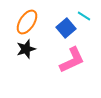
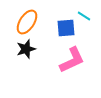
blue square: rotated 36 degrees clockwise
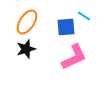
blue square: moved 1 px up
pink L-shape: moved 2 px right, 3 px up
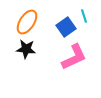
cyan line: rotated 40 degrees clockwise
blue square: rotated 30 degrees counterclockwise
black star: rotated 24 degrees clockwise
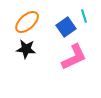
orange ellipse: rotated 15 degrees clockwise
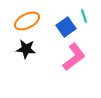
orange ellipse: moved 1 px up; rotated 15 degrees clockwise
pink L-shape: rotated 12 degrees counterclockwise
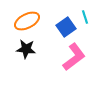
cyan line: moved 1 px right, 1 px down
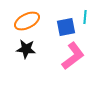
cyan line: rotated 24 degrees clockwise
blue square: rotated 24 degrees clockwise
pink L-shape: moved 1 px left, 1 px up
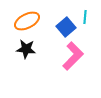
blue square: rotated 30 degrees counterclockwise
pink L-shape: rotated 8 degrees counterclockwise
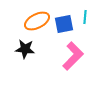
orange ellipse: moved 10 px right
blue square: moved 2 px left, 3 px up; rotated 30 degrees clockwise
black star: moved 1 px left
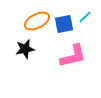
cyan line: rotated 40 degrees clockwise
black star: rotated 18 degrees counterclockwise
pink L-shape: rotated 32 degrees clockwise
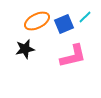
blue square: rotated 12 degrees counterclockwise
